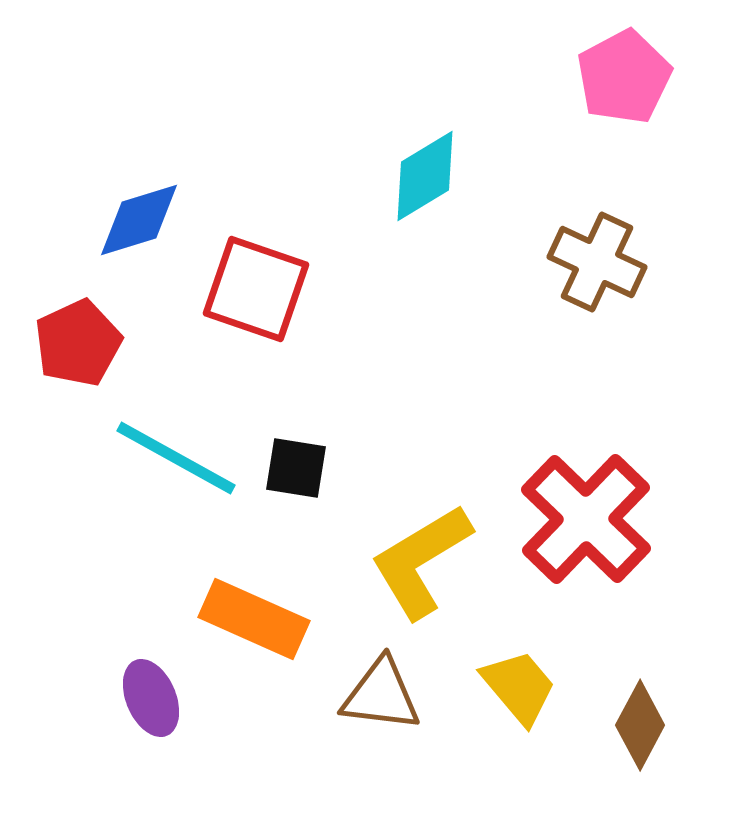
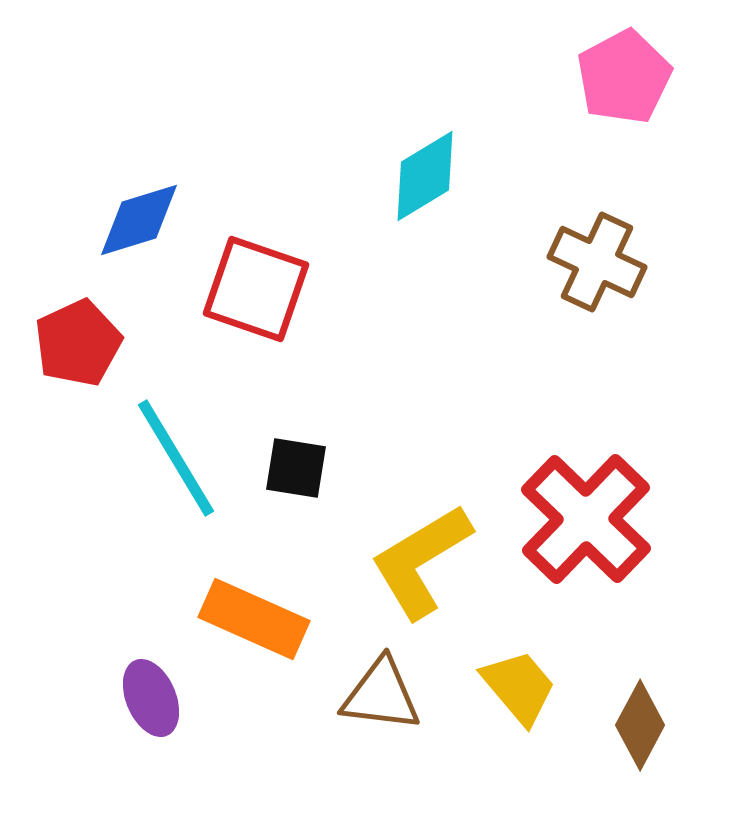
cyan line: rotated 30 degrees clockwise
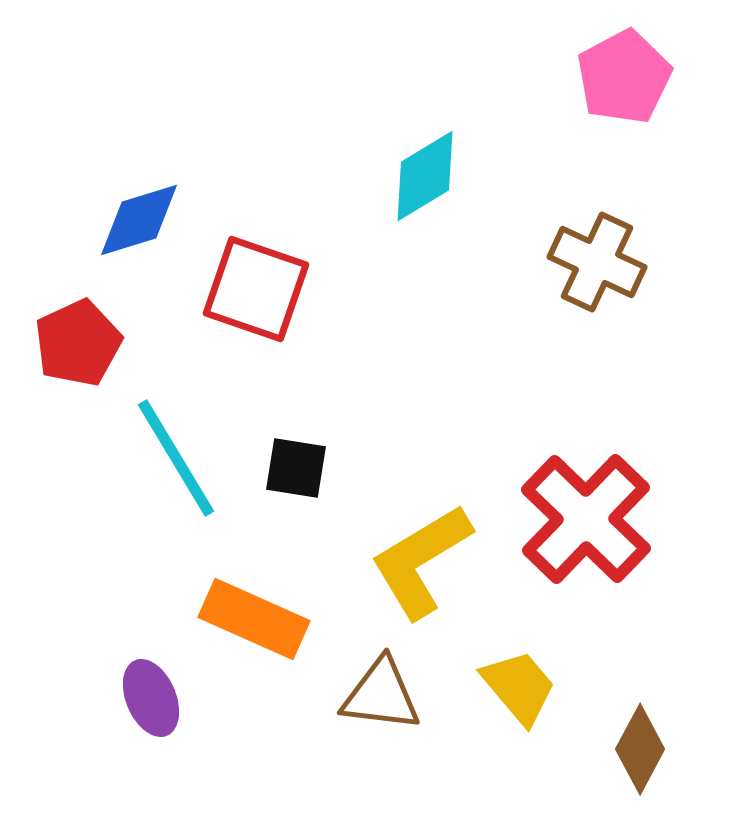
brown diamond: moved 24 px down
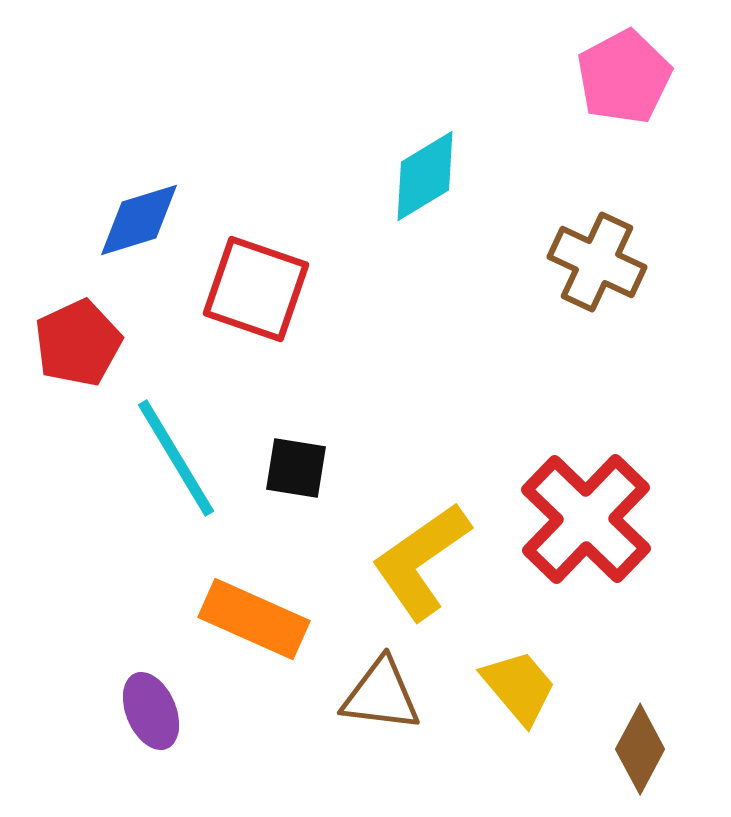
yellow L-shape: rotated 4 degrees counterclockwise
purple ellipse: moved 13 px down
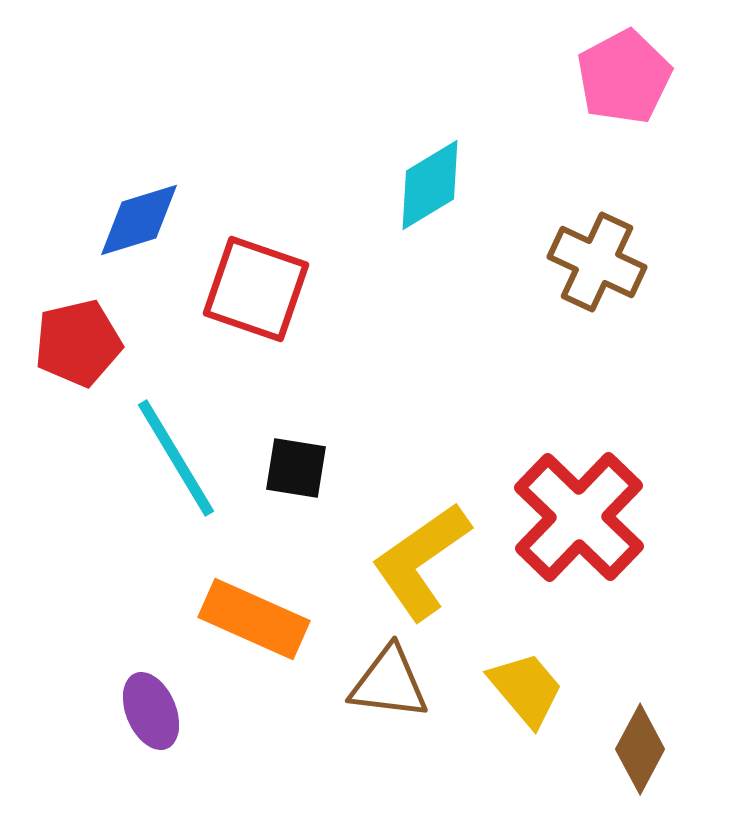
cyan diamond: moved 5 px right, 9 px down
red pentagon: rotated 12 degrees clockwise
red cross: moved 7 px left, 2 px up
yellow trapezoid: moved 7 px right, 2 px down
brown triangle: moved 8 px right, 12 px up
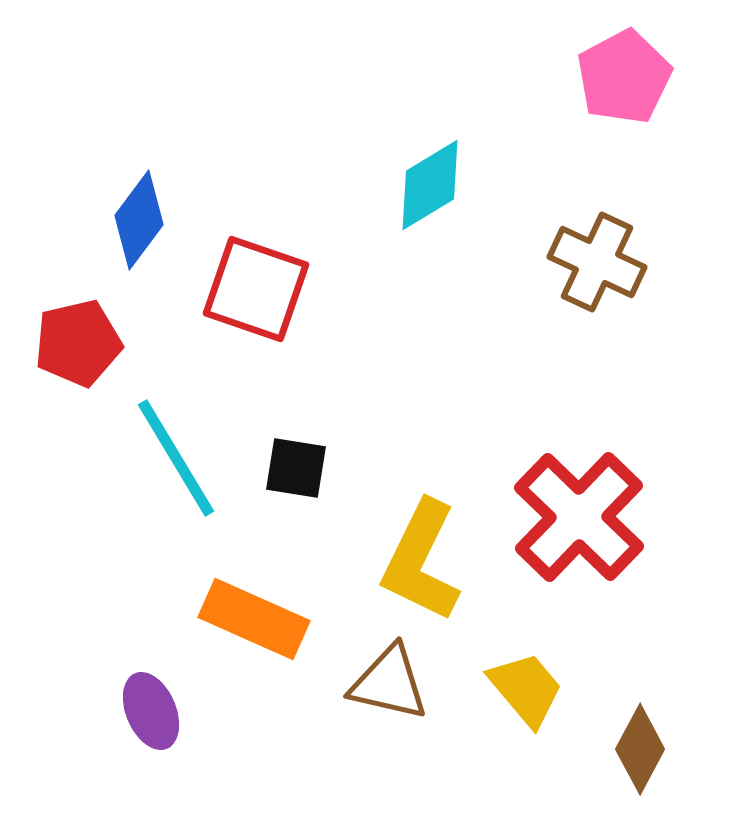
blue diamond: rotated 36 degrees counterclockwise
yellow L-shape: rotated 29 degrees counterclockwise
brown triangle: rotated 6 degrees clockwise
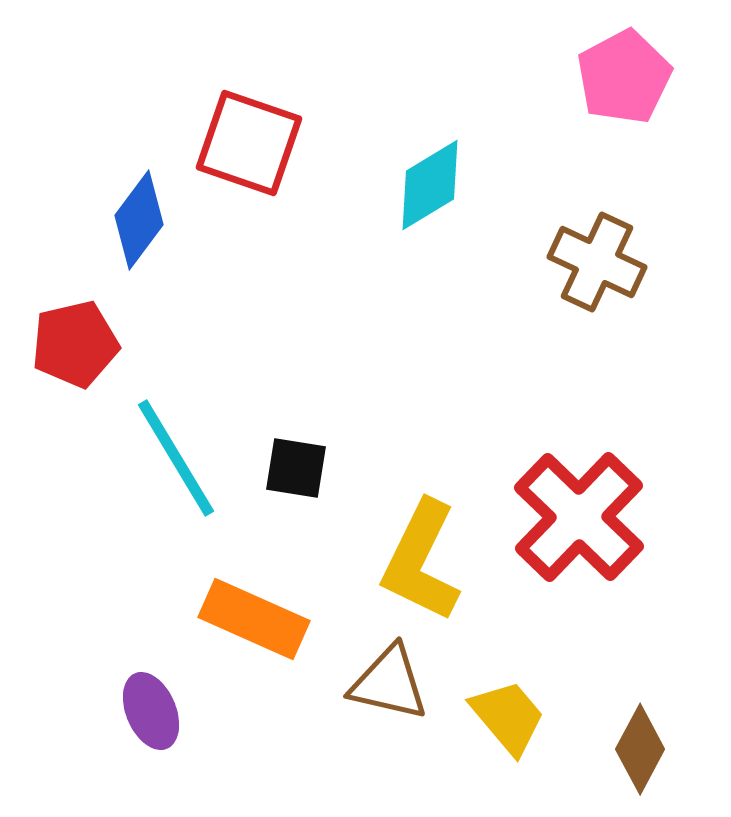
red square: moved 7 px left, 146 px up
red pentagon: moved 3 px left, 1 px down
yellow trapezoid: moved 18 px left, 28 px down
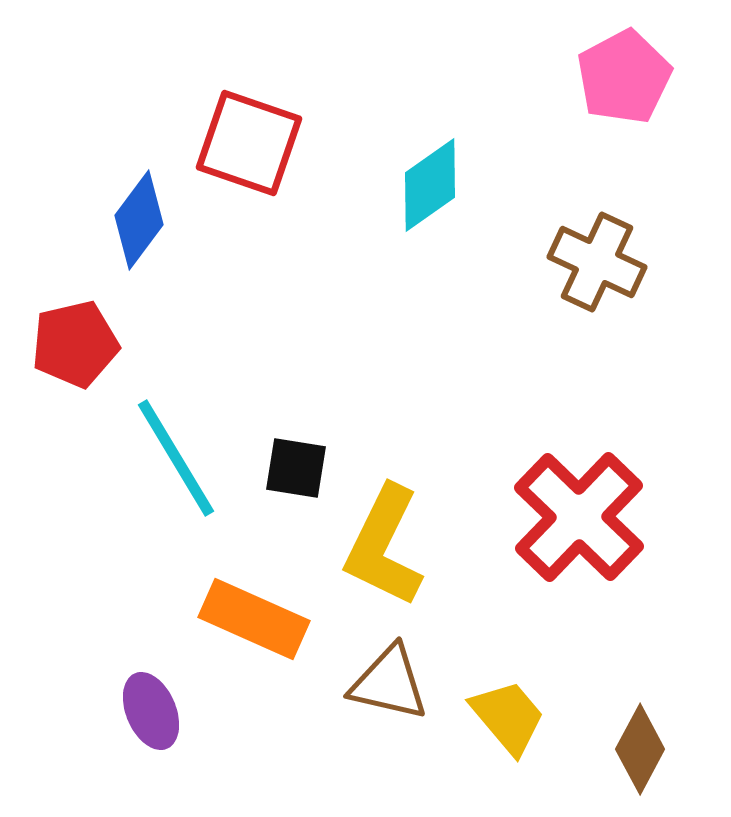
cyan diamond: rotated 4 degrees counterclockwise
yellow L-shape: moved 37 px left, 15 px up
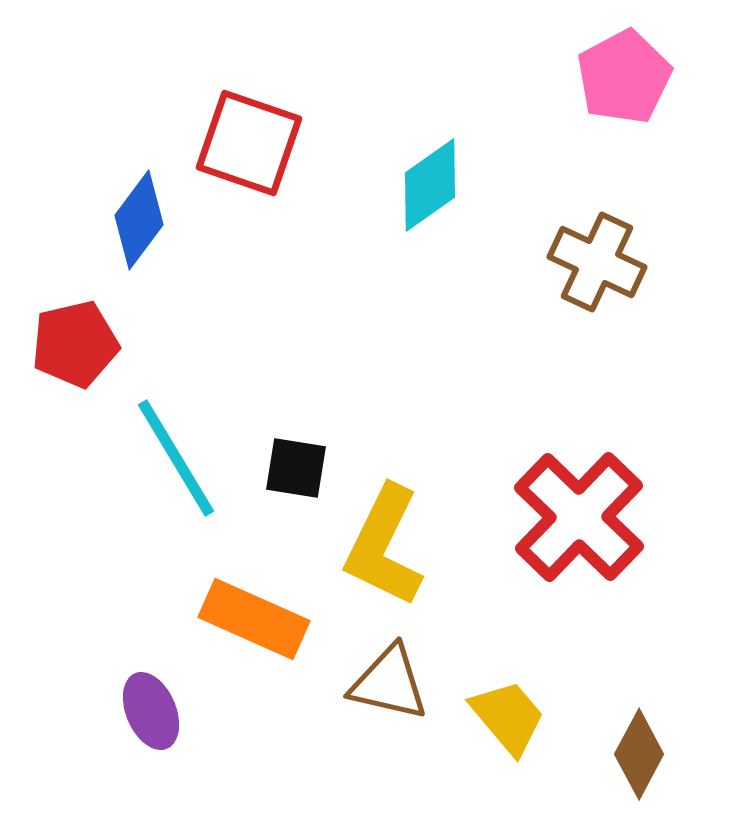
brown diamond: moved 1 px left, 5 px down
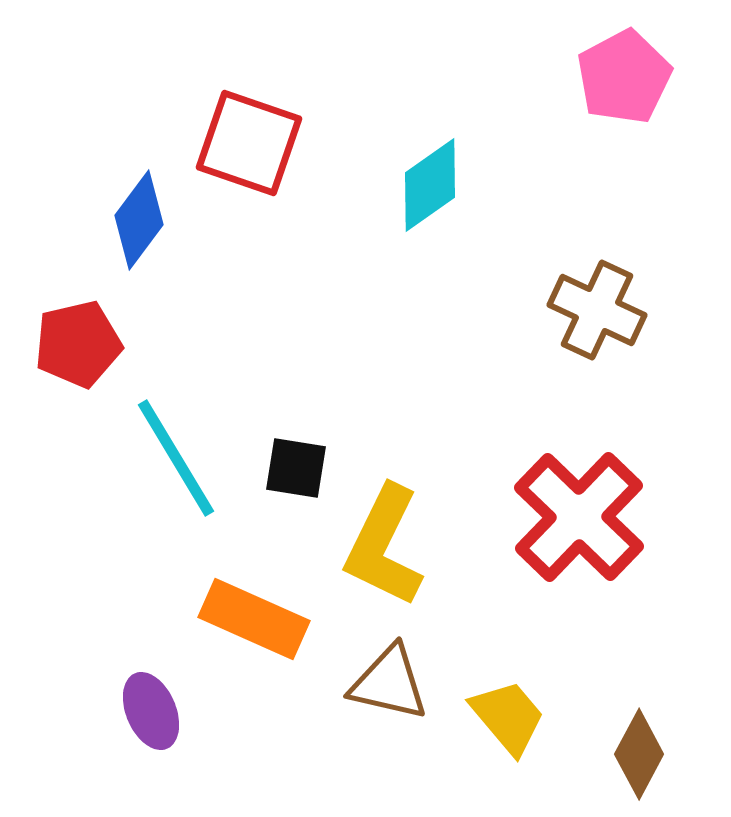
brown cross: moved 48 px down
red pentagon: moved 3 px right
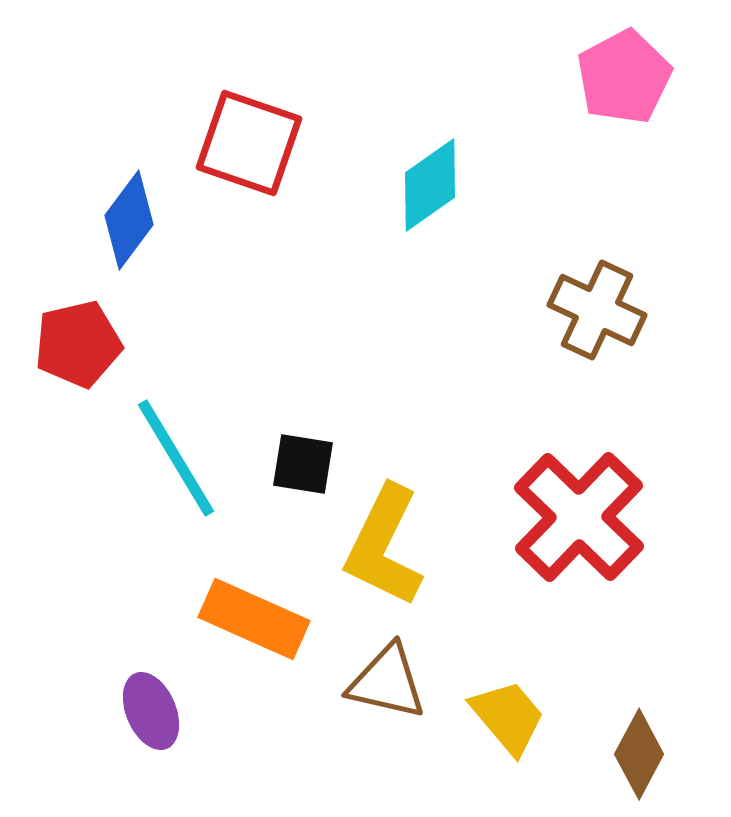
blue diamond: moved 10 px left
black square: moved 7 px right, 4 px up
brown triangle: moved 2 px left, 1 px up
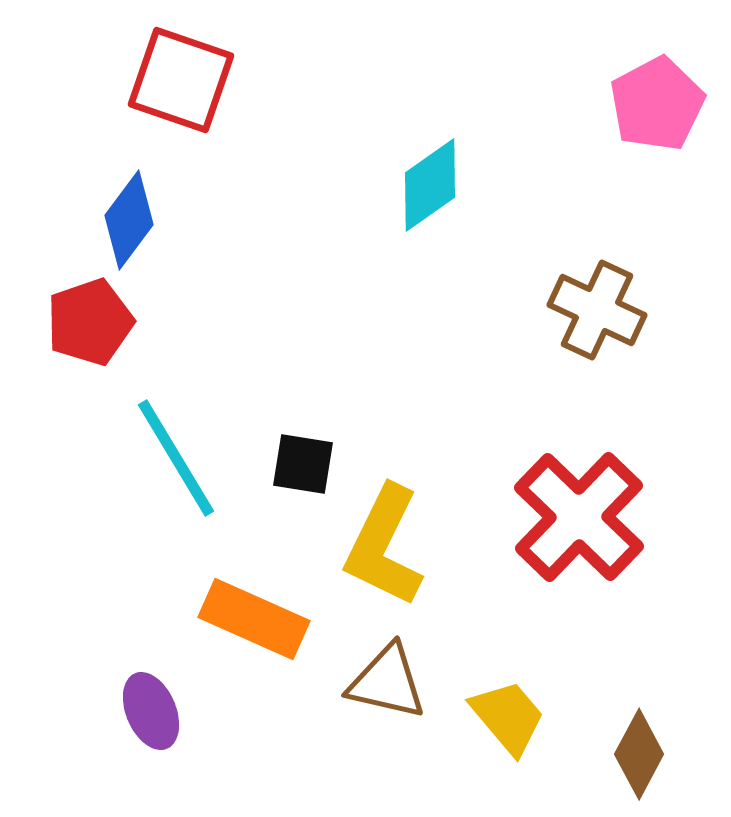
pink pentagon: moved 33 px right, 27 px down
red square: moved 68 px left, 63 px up
red pentagon: moved 12 px right, 22 px up; rotated 6 degrees counterclockwise
